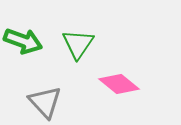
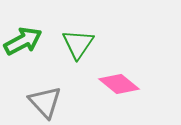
green arrow: rotated 48 degrees counterclockwise
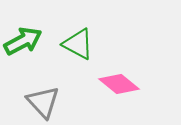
green triangle: rotated 36 degrees counterclockwise
gray triangle: moved 2 px left
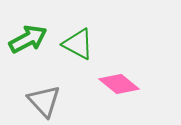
green arrow: moved 5 px right, 2 px up
gray triangle: moved 1 px right, 1 px up
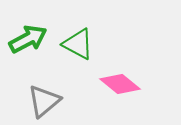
pink diamond: moved 1 px right
gray triangle: rotated 33 degrees clockwise
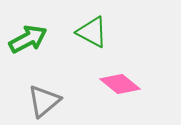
green triangle: moved 14 px right, 12 px up
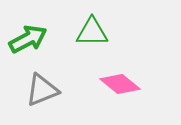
green triangle: rotated 28 degrees counterclockwise
gray triangle: moved 2 px left, 11 px up; rotated 18 degrees clockwise
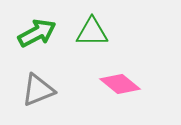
green arrow: moved 9 px right, 6 px up
gray triangle: moved 4 px left
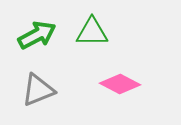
green arrow: moved 2 px down
pink diamond: rotated 12 degrees counterclockwise
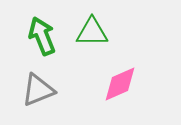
green arrow: moved 5 px right, 1 px down; rotated 84 degrees counterclockwise
pink diamond: rotated 51 degrees counterclockwise
